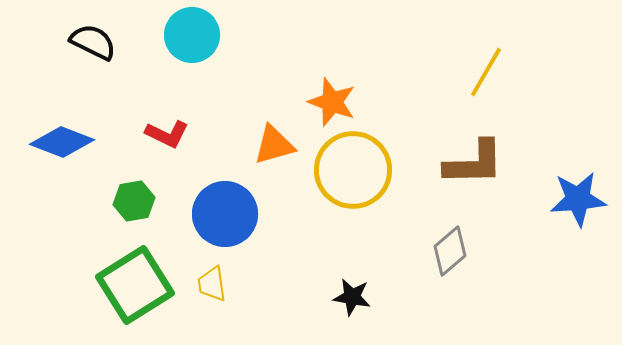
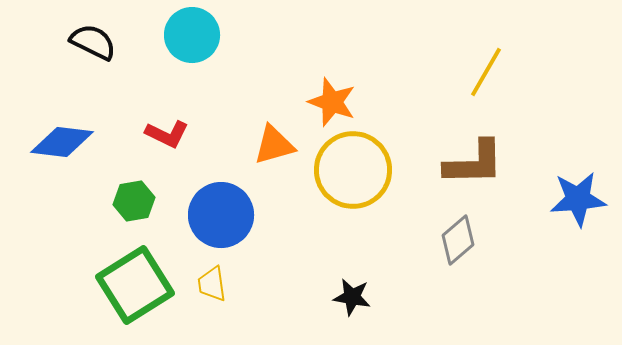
blue diamond: rotated 14 degrees counterclockwise
blue circle: moved 4 px left, 1 px down
gray diamond: moved 8 px right, 11 px up
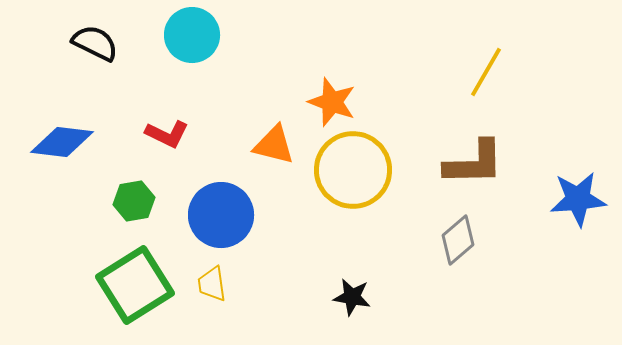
black semicircle: moved 2 px right, 1 px down
orange triangle: rotated 30 degrees clockwise
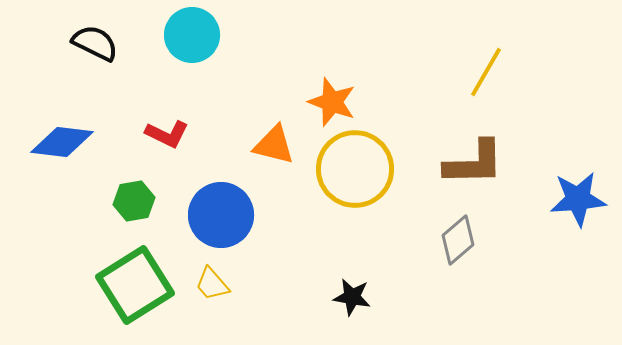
yellow circle: moved 2 px right, 1 px up
yellow trapezoid: rotated 33 degrees counterclockwise
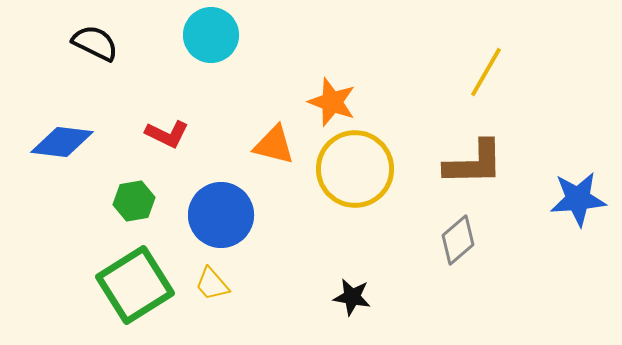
cyan circle: moved 19 px right
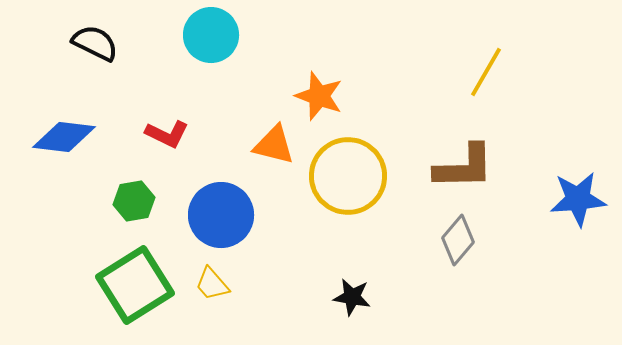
orange star: moved 13 px left, 6 px up
blue diamond: moved 2 px right, 5 px up
brown L-shape: moved 10 px left, 4 px down
yellow circle: moved 7 px left, 7 px down
gray diamond: rotated 9 degrees counterclockwise
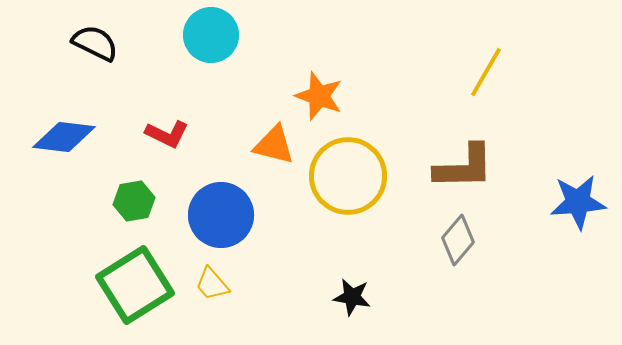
blue star: moved 3 px down
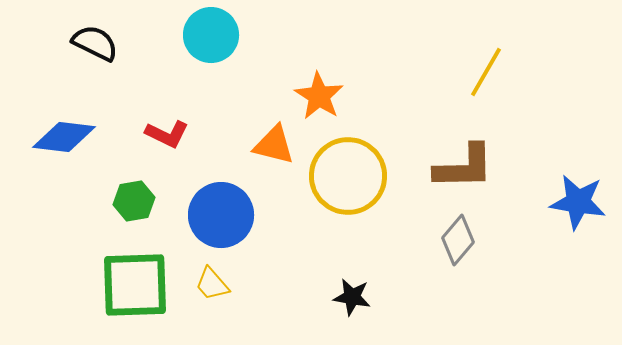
orange star: rotated 12 degrees clockwise
blue star: rotated 14 degrees clockwise
green square: rotated 30 degrees clockwise
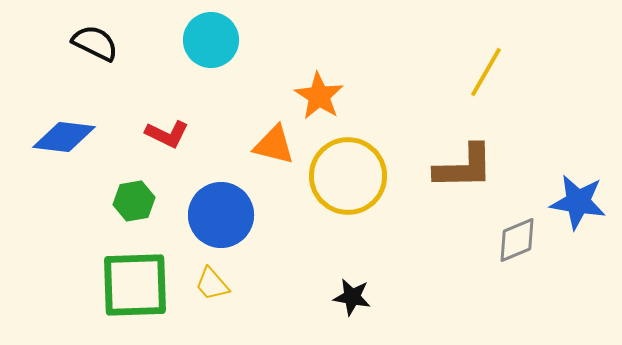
cyan circle: moved 5 px down
gray diamond: moved 59 px right; rotated 27 degrees clockwise
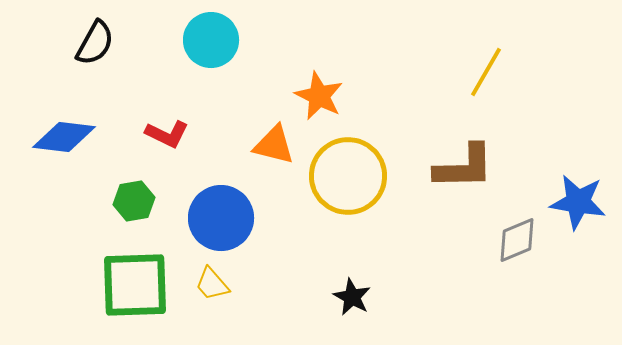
black semicircle: rotated 93 degrees clockwise
orange star: rotated 6 degrees counterclockwise
blue circle: moved 3 px down
black star: rotated 18 degrees clockwise
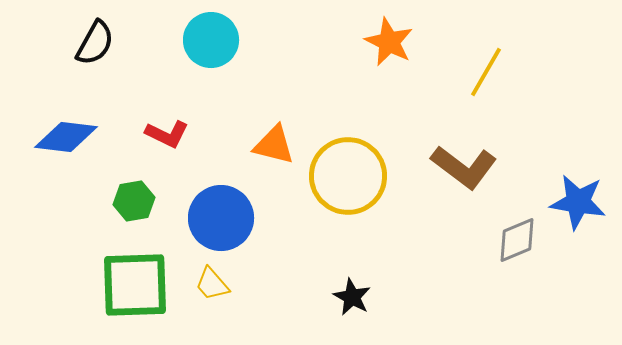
orange star: moved 70 px right, 54 px up
blue diamond: moved 2 px right
brown L-shape: rotated 38 degrees clockwise
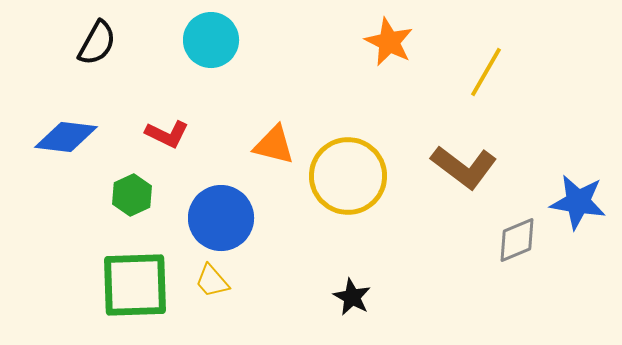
black semicircle: moved 2 px right
green hexagon: moved 2 px left, 6 px up; rotated 15 degrees counterclockwise
yellow trapezoid: moved 3 px up
